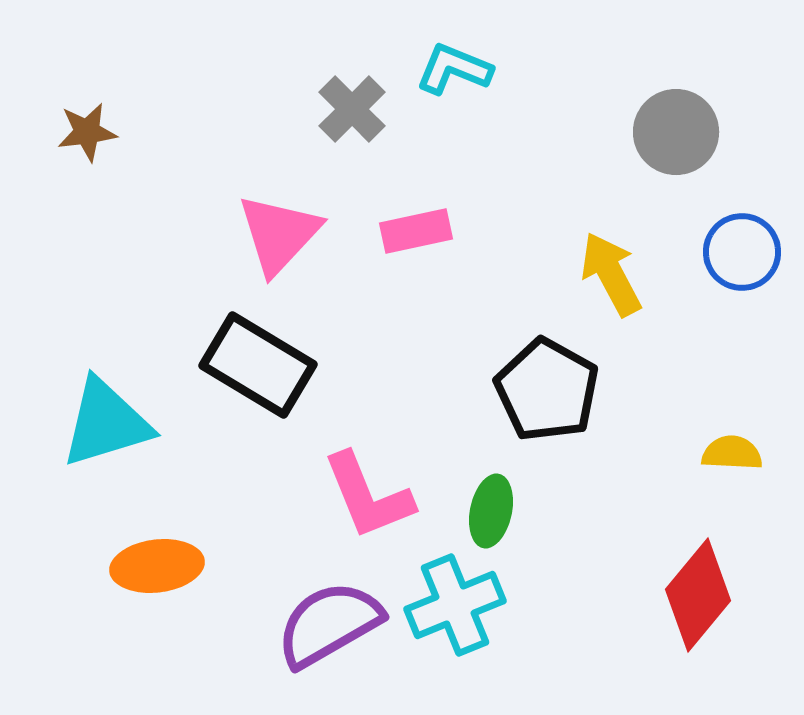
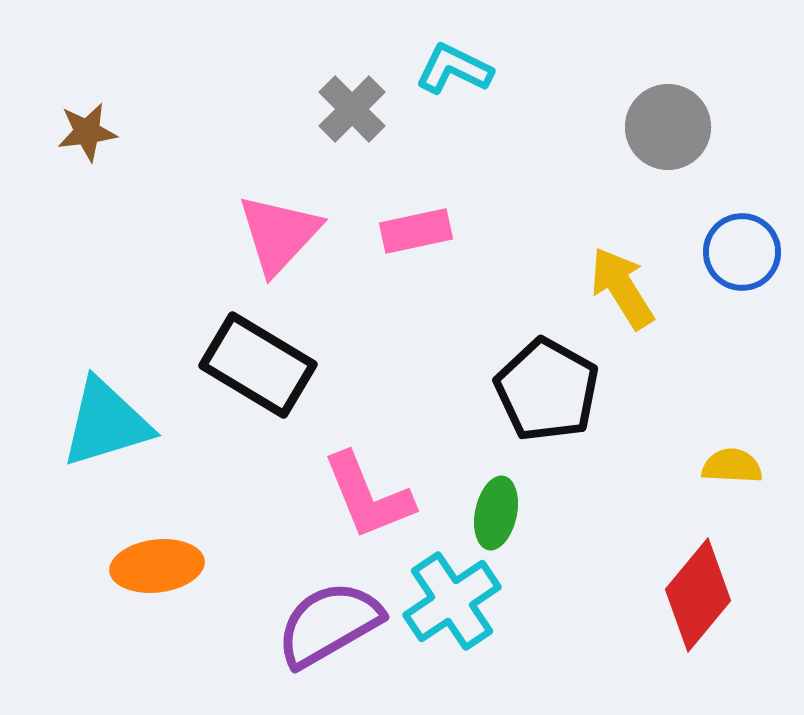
cyan L-shape: rotated 4 degrees clockwise
gray circle: moved 8 px left, 5 px up
yellow arrow: moved 11 px right, 14 px down; rotated 4 degrees counterclockwise
yellow semicircle: moved 13 px down
green ellipse: moved 5 px right, 2 px down
cyan cross: moved 3 px left, 4 px up; rotated 12 degrees counterclockwise
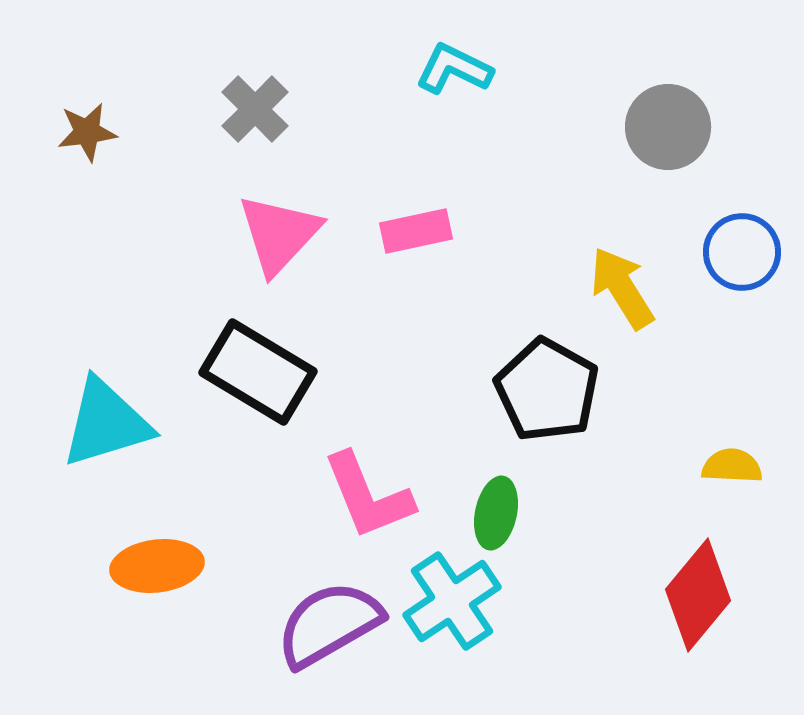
gray cross: moved 97 px left
black rectangle: moved 7 px down
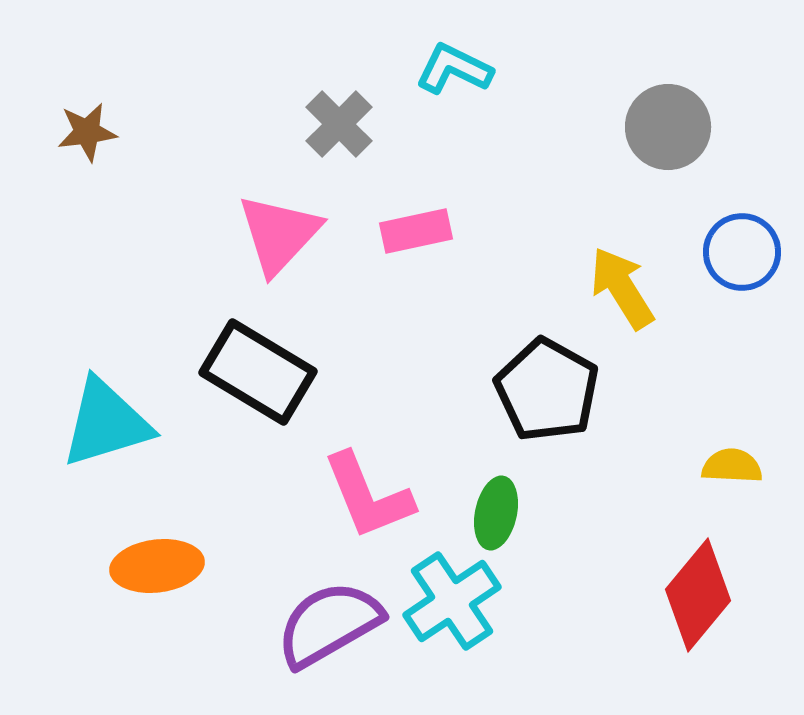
gray cross: moved 84 px right, 15 px down
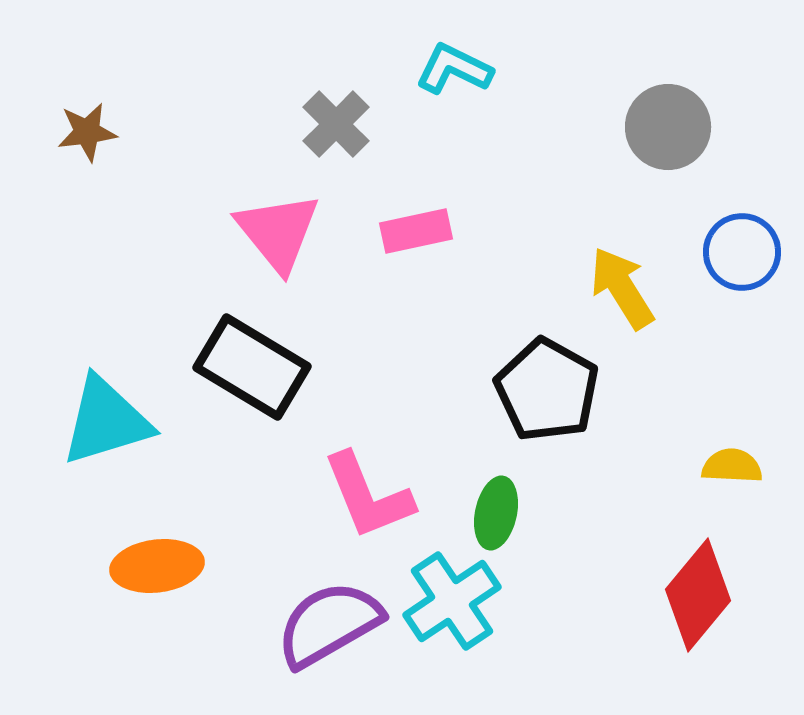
gray cross: moved 3 px left
pink triangle: moved 1 px left, 2 px up; rotated 22 degrees counterclockwise
black rectangle: moved 6 px left, 5 px up
cyan triangle: moved 2 px up
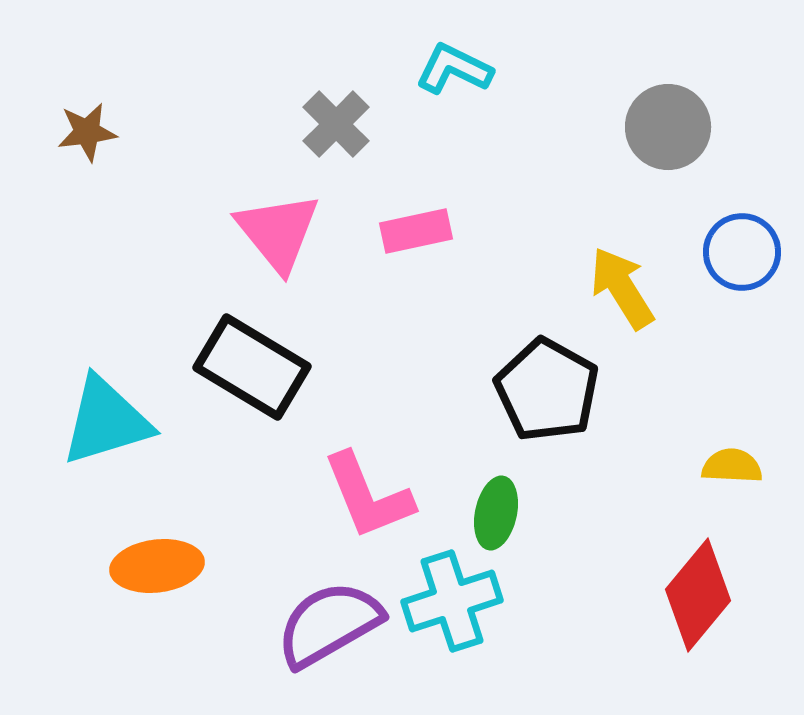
cyan cross: rotated 16 degrees clockwise
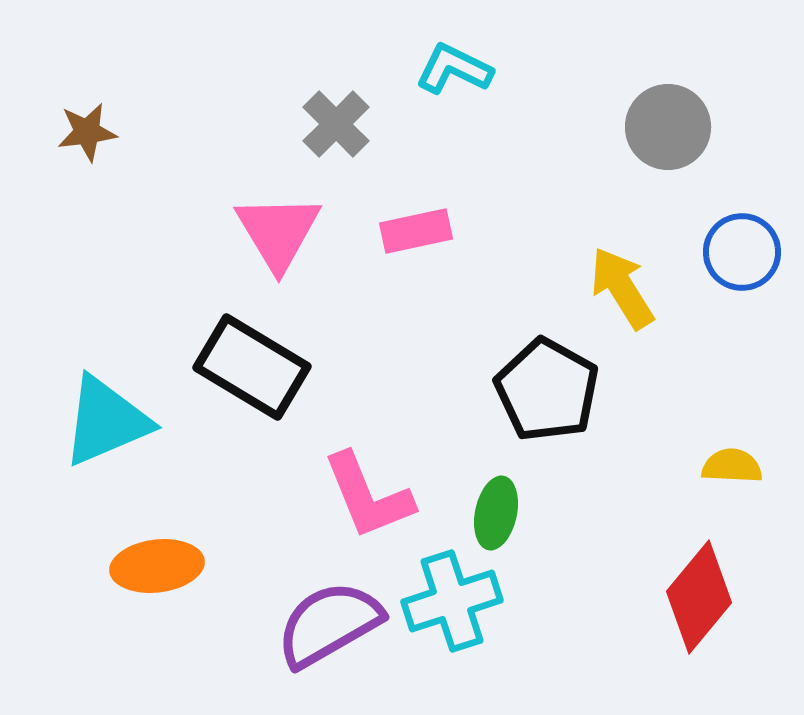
pink triangle: rotated 8 degrees clockwise
cyan triangle: rotated 6 degrees counterclockwise
red diamond: moved 1 px right, 2 px down
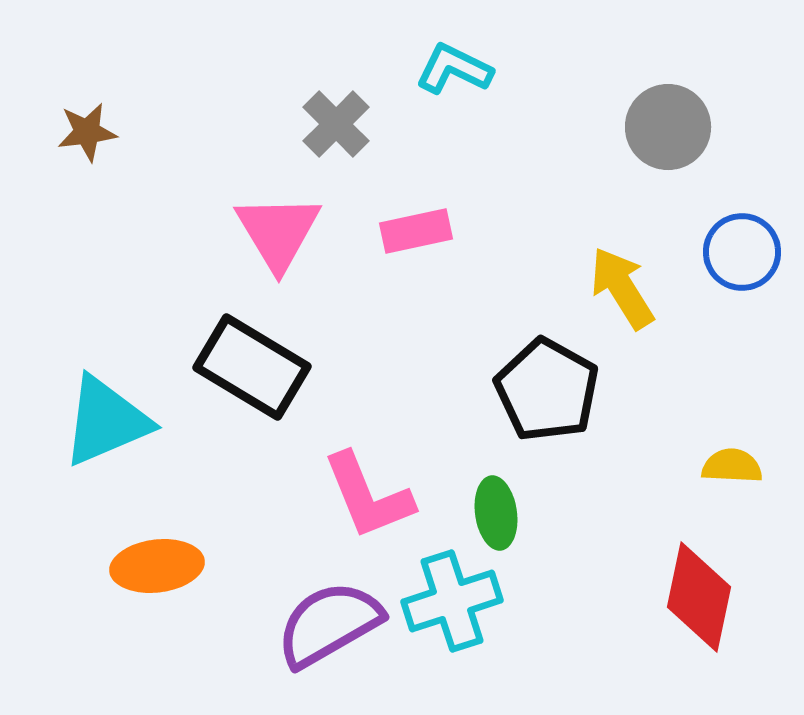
green ellipse: rotated 20 degrees counterclockwise
red diamond: rotated 28 degrees counterclockwise
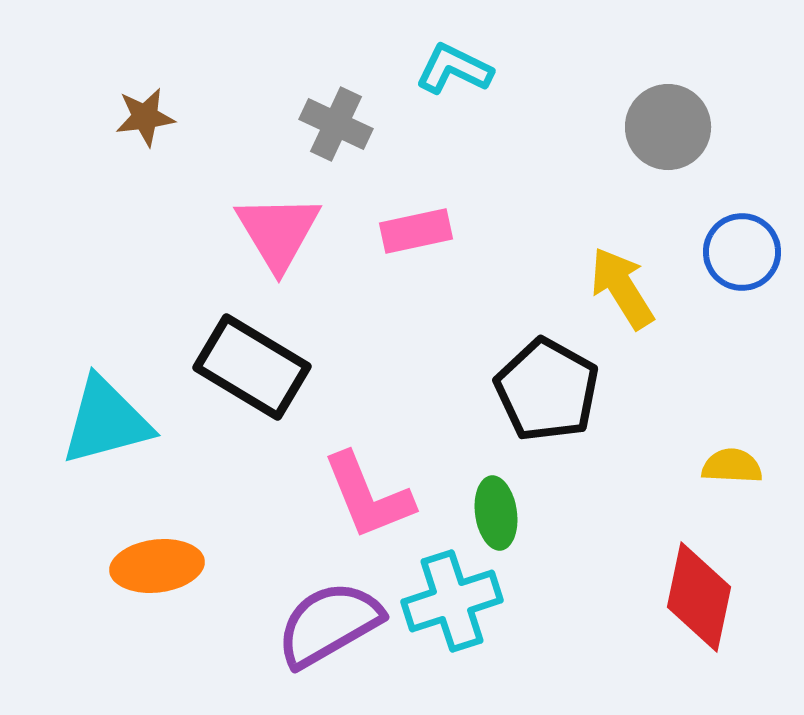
gray cross: rotated 20 degrees counterclockwise
brown star: moved 58 px right, 15 px up
cyan triangle: rotated 8 degrees clockwise
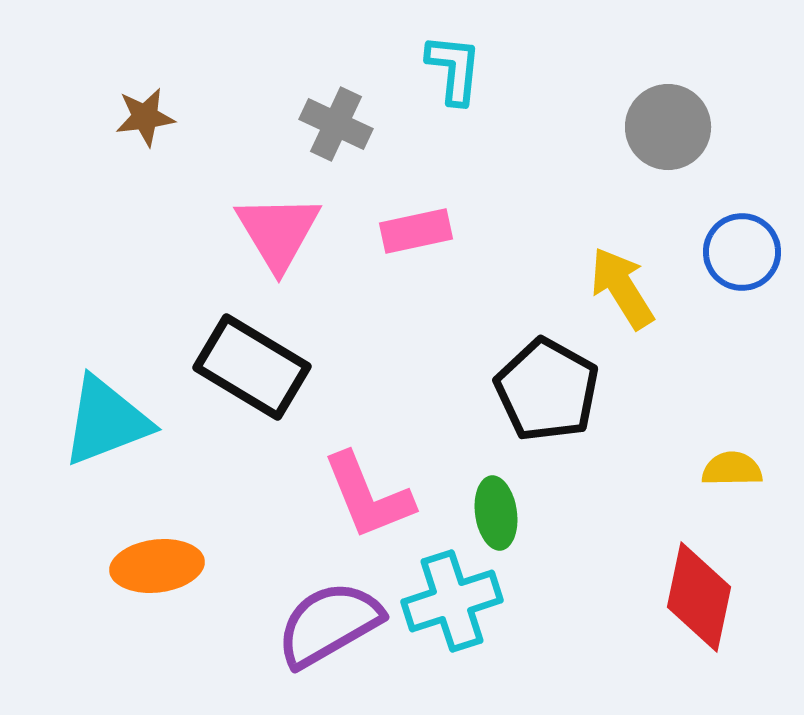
cyan L-shape: rotated 70 degrees clockwise
cyan triangle: rotated 6 degrees counterclockwise
yellow semicircle: moved 3 px down; rotated 4 degrees counterclockwise
